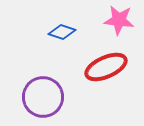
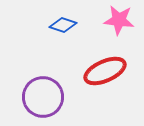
blue diamond: moved 1 px right, 7 px up
red ellipse: moved 1 px left, 4 px down
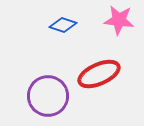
red ellipse: moved 6 px left, 3 px down
purple circle: moved 5 px right, 1 px up
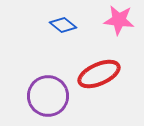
blue diamond: rotated 20 degrees clockwise
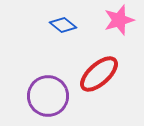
pink star: rotated 24 degrees counterclockwise
red ellipse: rotated 18 degrees counterclockwise
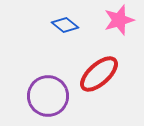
blue diamond: moved 2 px right
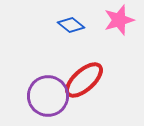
blue diamond: moved 6 px right
red ellipse: moved 15 px left, 6 px down
